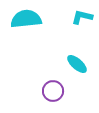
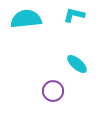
cyan L-shape: moved 8 px left, 2 px up
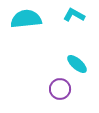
cyan L-shape: rotated 15 degrees clockwise
purple circle: moved 7 px right, 2 px up
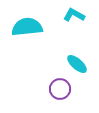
cyan semicircle: moved 1 px right, 8 px down
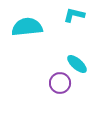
cyan L-shape: rotated 15 degrees counterclockwise
purple circle: moved 6 px up
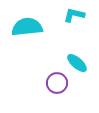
cyan ellipse: moved 1 px up
purple circle: moved 3 px left
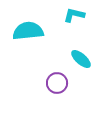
cyan semicircle: moved 1 px right, 4 px down
cyan ellipse: moved 4 px right, 4 px up
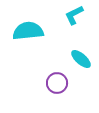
cyan L-shape: rotated 40 degrees counterclockwise
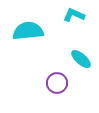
cyan L-shape: rotated 50 degrees clockwise
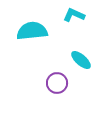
cyan semicircle: moved 4 px right
cyan ellipse: moved 1 px down
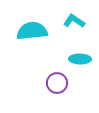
cyan L-shape: moved 6 px down; rotated 10 degrees clockwise
cyan ellipse: moved 1 px left, 1 px up; rotated 40 degrees counterclockwise
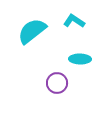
cyan semicircle: rotated 32 degrees counterclockwise
